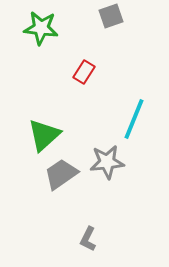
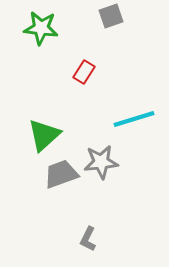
cyan line: rotated 51 degrees clockwise
gray star: moved 6 px left
gray trapezoid: rotated 15 degrees clockwise
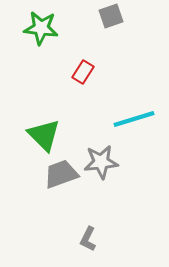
red rectangle: moved 1 px left
green triangle: rotated 33 degrees counterclockwise
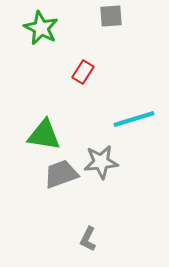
gray square: rotated 15 degrees clockwise
green star: rotated 20 degrees clockwise
green triangle: rotated 36 degrees counterclockwise
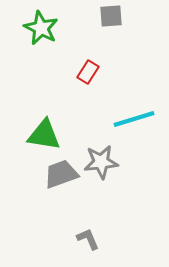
red rectangle: moved 5 px right
gray L-shape: rotated 130 degrees clockwise
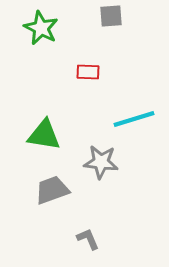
red rectangle: rotated 60 degrees clockwise
gray star: rotated 12 degrees clockwise
gray trapezoid: moved 9 px left, 16 px down
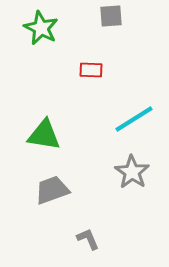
red rectangle: moved 3 px right, 2 px up
cyan line: rotated 15 degrees counterclockwise
gray star: moved 31 px right, 10 px down; rotated 28 degrees clockwise
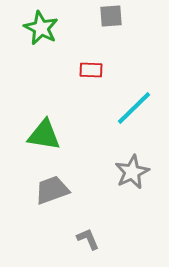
cyan line: moved 11 px up; rotated 12 degrees counterclockwise
gray star: rotated 12 degrees clockwise
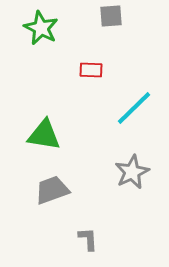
gray L-shape: rotated 20 degrees clockwise
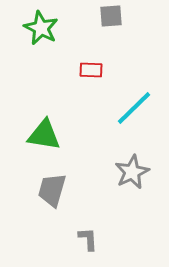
gray trapezoid: rotated 54 degrees counterclockwise
